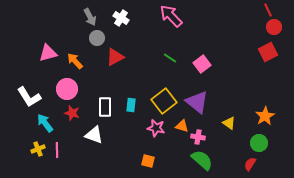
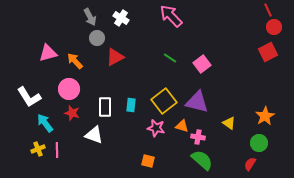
pink circle: moved 2 px right
purple triangle: rotated 25 degrees counterclockwise
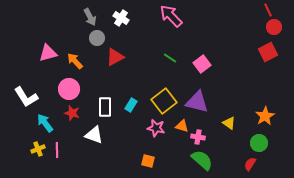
white L-shape: moved 3 px left
cyan rectangle: rotated 24 degrees clockwise
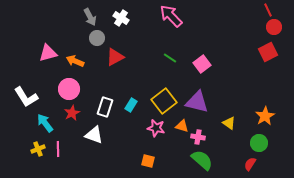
orange arrow: rotated 24 degrees counterclockwise
white rectangle: rotated 18 degrees clockwise
red star: rotated 28 degrees clockwise
pink line: moved 1 px right, 1 px up
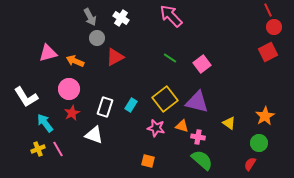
yellow square: moved 1 px right, 2 px up
pink line: rotated 28 degrees counterclockwise
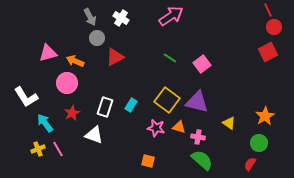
pink arrow: rotated 100 degrees clockwise
pink circle: moved 2 px left, 6 px up
yellow square: moved 2 px right, 1 px down; rotated 15 degrees counterclockwise
orange triangle: moved 3 px left, 1 px down
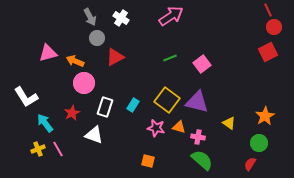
green line: rotated 56 degrees counterclockwise
pink circle: moved 17 px right
cyan rectangle: moved 2 px right
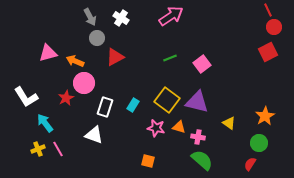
red star: moved 6 px left, 15 px up
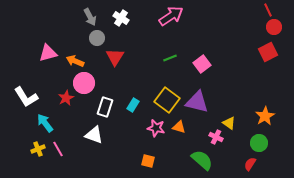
red triangle: rotated 30 degrees counterclockwise
pink cross: moved 18 px right; rotated 16 degrees clockwise
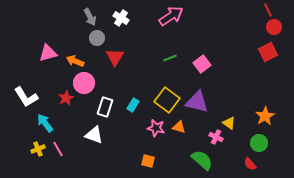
red semicircle: rotated 72 degrees counterclockwise
